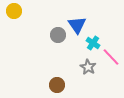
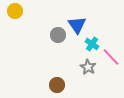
yellow circle: moved 1 px right
cyan cross: moved 1 px left, 1 px down
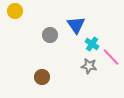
blue triangle: moved 1 px left
gray circle: moved 8 px left
gray star: moved 1 px right, 1 px up; rotated 21 degrees counterclockwise
brown circle: moved 15 px left, 8 px up
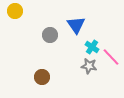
cyan cross: moved 3 px down
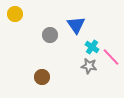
yellow circle: moved 3 px down
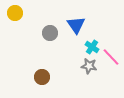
yellow circle: moved 1 px up
gray circle: moved 2 px up
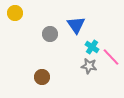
gray circle: moved 1 px down
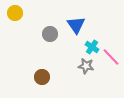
gray star: moved 3 px left
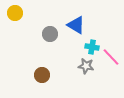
blue triangle: rotated 24 degrees counterclockwise
cyan cross: rotated 24 degrees counterclockwise
brown circle: moved 2 px up
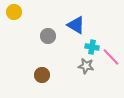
yellow circle: moved 1 px left, 1 px up
gray circle: moved 2 px left, 2 px down
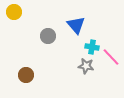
blue triangle: rotated 18 degrees clockwise
brown circle: moved 16 px left
